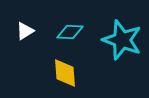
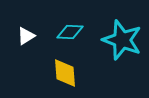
white triangle: moved 1 px right, 5 px down
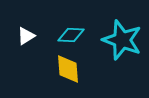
cyan diamond: moved 1 px right, 3 px down
yellow diamond: moved 3 px right, 4 px up
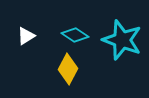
cyan diamond: moved 4 px right; rotated 32 degrees clockwise
yellow diamond: rotated 32 degrees clockwise
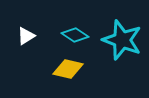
yellow diamond: rotated 76 degrees clockwise
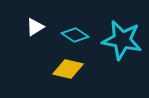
white triangle: moved 9 px right, 9 px up
cyan star: rotated 9 degrees counterclockwise
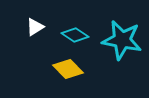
yellow diamond: rotated 32 degrees clockwise
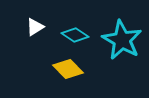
cyan star: rotated 18 degrees clockwise
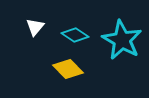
white triangle: rotated 18 degrees counterclockwise
